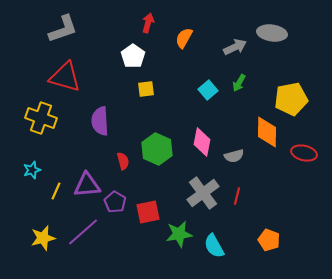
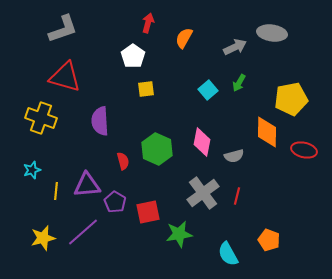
red ellipse: moved 3 px up
yellow line: rotated 18 degrees counterclockwise
cyan semicircle: moved 14 px right, 8 px down
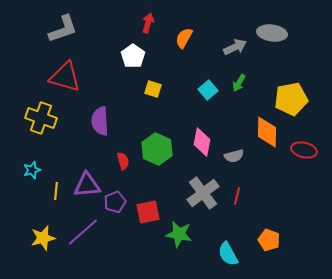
yellow square: moved 7 px right; rotated 24 degrees clockwise
purple pentagon: rotated 20 degrees clockwise
green star: rotated 20 degrees clockwise
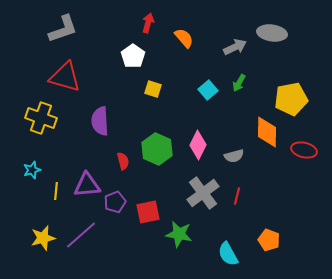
orange semicircle: rotated 110 degrees clockwise
pink diamond: moved 4 px left, 3 px down; rotated 16 degrees clockwise
purple line: moved 2 px left, 3 px down
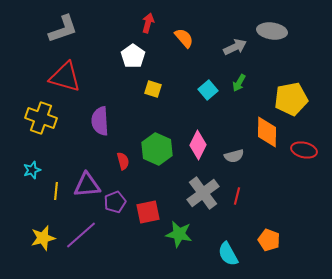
gray ellipse: moved 2 px up
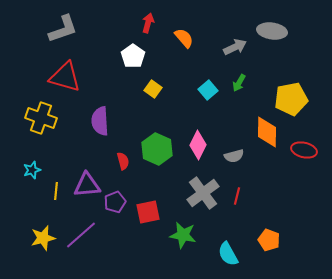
yellow square: rotated 18 degrees clockwise
green star: moved 4 px right, 1 px down
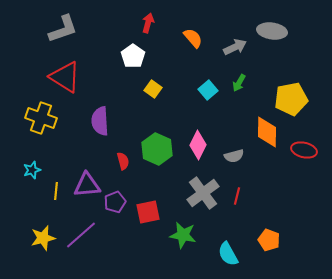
orange semicircle: moved 9 px right
red triangle: rotated 16 degrees clockwise
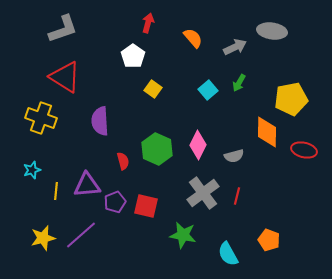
red square: moved 2 px left, 6 px up; rotated 25 degrees clockwise
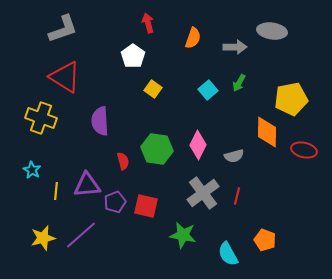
red arrow: rotated 30 degrees counterclockwise
orange semicircle: rotated 60 degrees clockwise
gray arrow: rotated 25 degrees clockwise
green hexagon: rotated 16 degrees counterclockwise
cyan star: rotated 24 degrees counterclockwise
orange pentagon: moved 4 px left
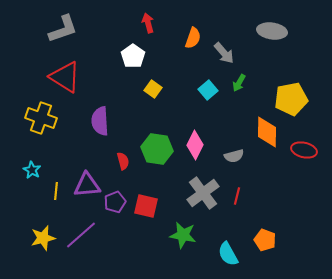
gray arrow: moved 11 px left, 6 px down; rotated 50 degrees clockwise
pink diamond: moved 3 px left
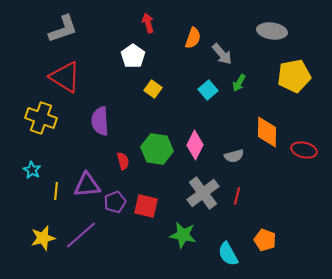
gray arrow: moved 2 px left, 1 px down
yellow pentagon: moved 3 px right, 23 px up
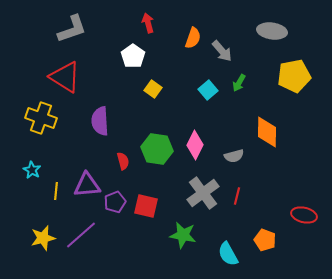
gray L-shape: moved 9 px right
gray arrow: moved 3 px up
red ellipse: moved 65 px down
